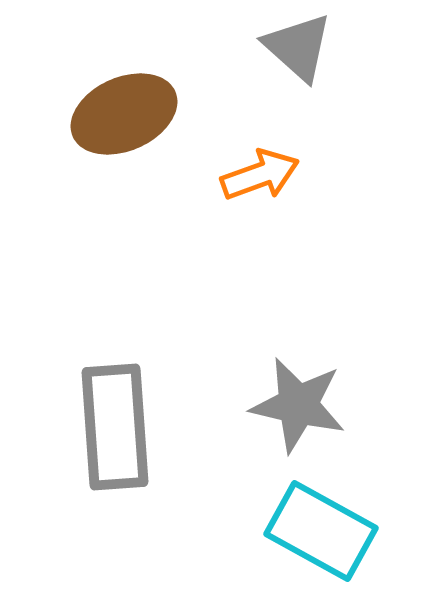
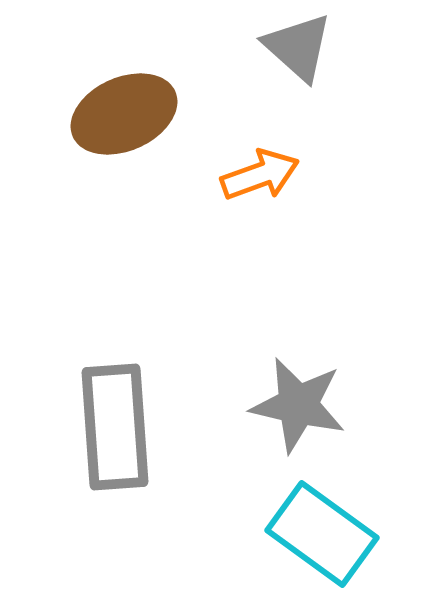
cyan rectangle: moved 1 px right, 3 px down; rotated 7 degrees clockwise
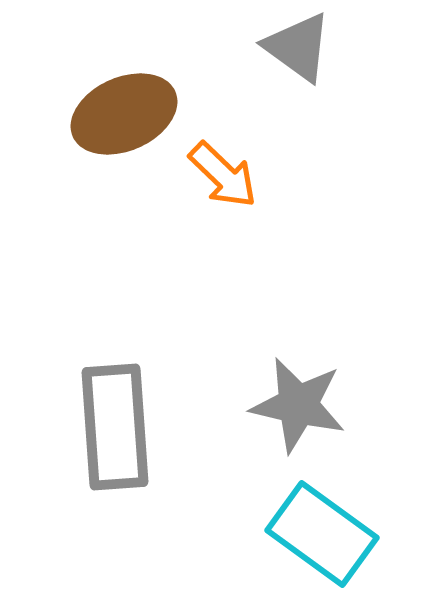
gray triangle: rotated 6 degrees counterclockwise
orange arrow: moved 37 px left; rotated 64 degrees clockwise
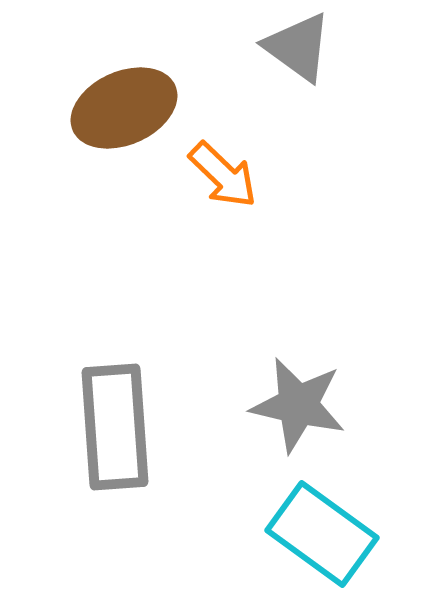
brown ellipse: moved 6 px up
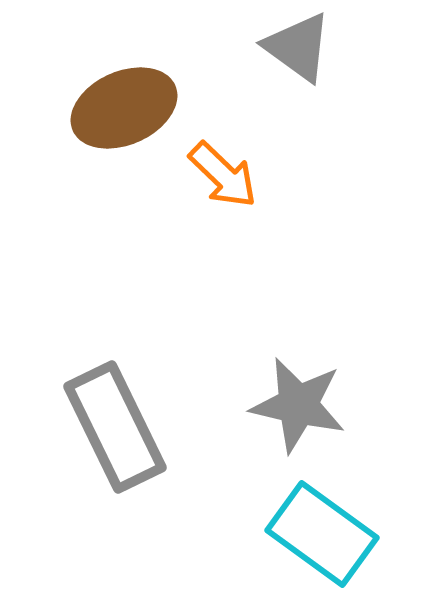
gray rectangle: rotated 22 degrees counterclockwise
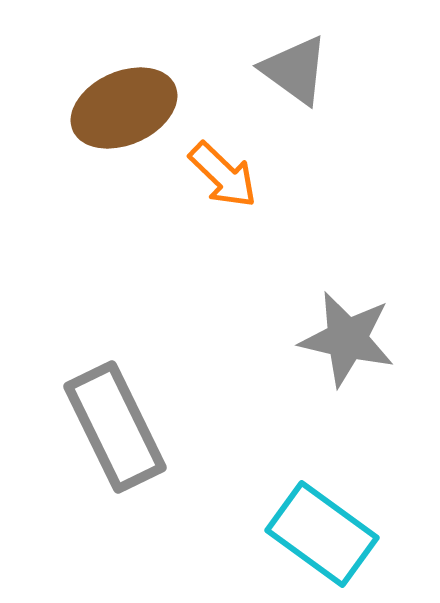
gray triangle: moved 3 px left, 23 px down
gray star: moved 49 px right, 66 px up
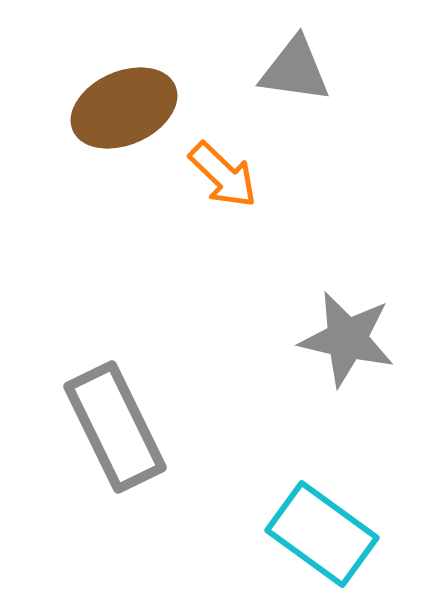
gray triangle: rotated 28 degrees counterclockwise
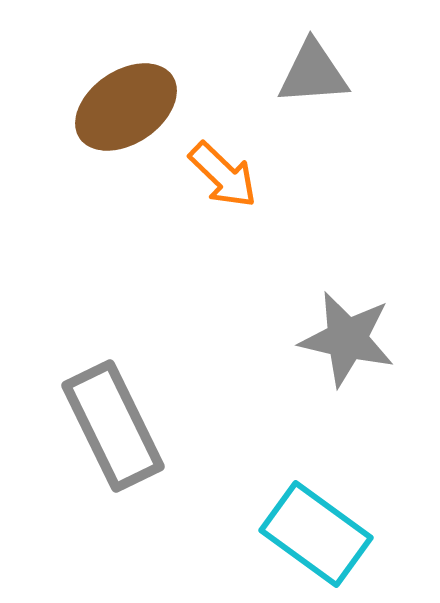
gray triangle: moved 18 px right, 3 px down; rotated 12 degrees counterclockwise
brown ellipse: moved 2 px right, 1 px up; rotated 10 degrees counterclockwise
gray rectangle: moved 2 px left, 1 px up
cyan rectangle: moved 6 px left
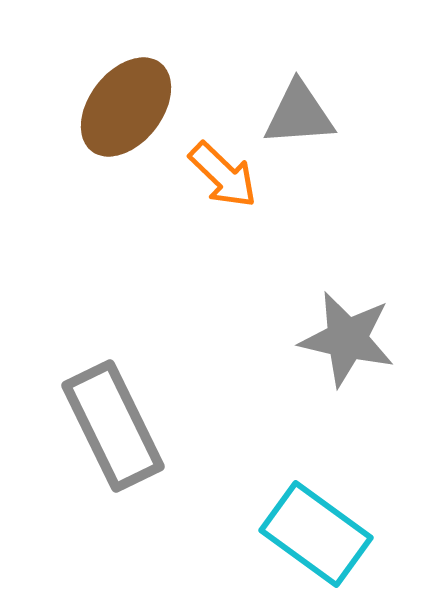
gray triangle: moved 14 px left, 41 px down
brown ellipse: rotated 18 degrees counterclockwise
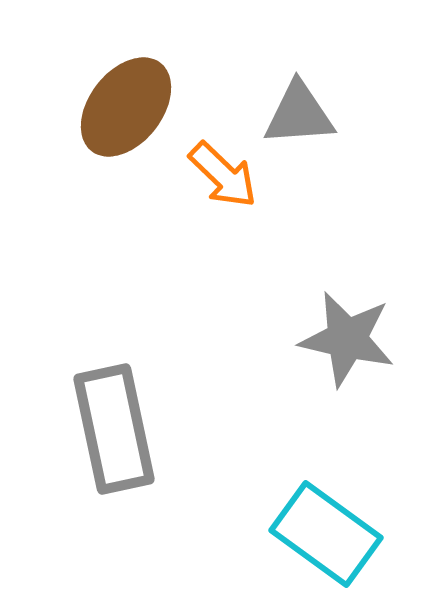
gray rectangle: moved 1 px right, 3 px down; rotated 14 degrees clockwise
cyan rectangle: moved 10 px right
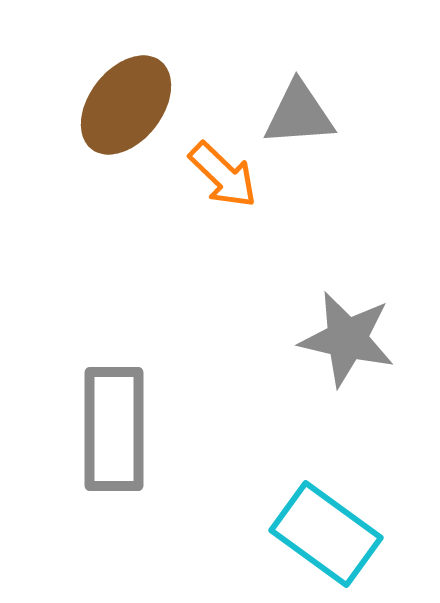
brown ellipse: moved 2 px up
gray rectangle: rotated 12 degrees clockwise
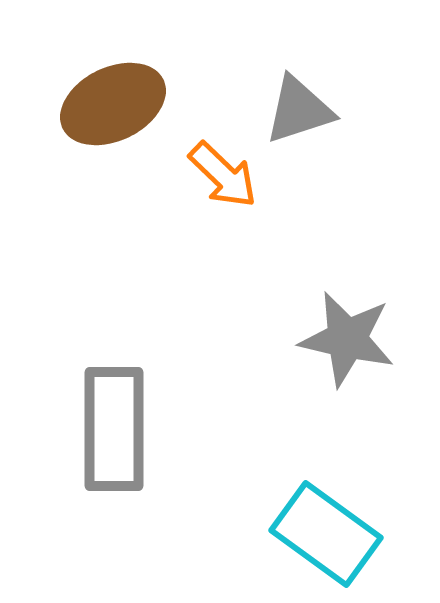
brown ellipse: moved 13 px left, 1 px up; rotated 26 degrees clockwise
gray triangle: moved 4 px up; rotated 14 degrees counterclockwise
